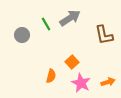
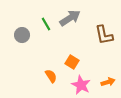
orange square: rotated 16 degrees counterclockwise
orange semicircle: rotated 48 degrees counterclockwise
pink star: moved 2 px down
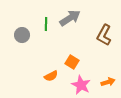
green line: rotated 32 degrees clockwise
brown L-shape: rotated 40 degrees clockwise
orange semicircle: rotated 96 degrees clockwise
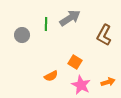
orange square: moved 3 px right
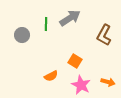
orange square: moved 1 px up
orange arrow: rotated 32 degrees clockwise
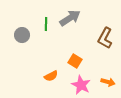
brown L-shape: moved 1 px right, 3 px down
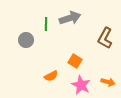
gray arrow: rotated 15 degrees clockwise
gray circle: moved 4 px right, 5 px down
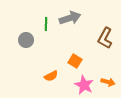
pink star: moved 3 px right
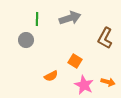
green line: moved 9 px left, 5 px up
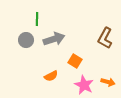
gray arrow: moved 16 px left, 21 px down
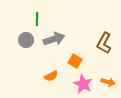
brown L-shape: moved 1 px left, 5 px down
pink star: moved 1 px left, 1 px up
